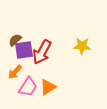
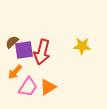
brown semicircle: moved 3 px left, 2 px down
red arrow: rotated 15 degrees counterclockwise
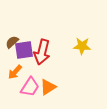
pink trapezoid: moved 2 px right
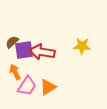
red arrow: rotated 85 degrees clockwise
orange arrow: rotated 112 degrees clockwise
pink trapezoid: moved 3 px left, 1 px up
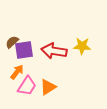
red arrow: moved 12 px right, 1 px up
orange arrow: moved 2 px right; rotated 63 degrees clockwise
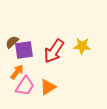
red arrow: rotated 65 degrees counterclockwise
pink trapezoid: moved 2 px left
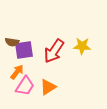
brown semicircle: rotated 128 degrees counterclockwise
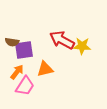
red arrow: moved 8 px right, 11 px up; rotated 85 degrees clockwise
orange triangle: moved 3 px left, 18 px up; rotated 18 degrees clockwise
